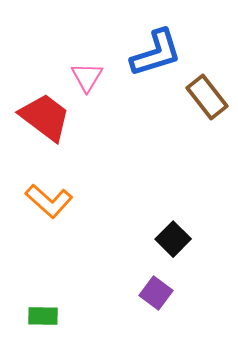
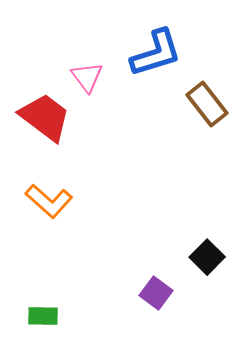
pink triangle: rotated 8 degrees counterclockwise
brown rectangle: moved 7 px down
black square: moved 34 px right, 18 px down
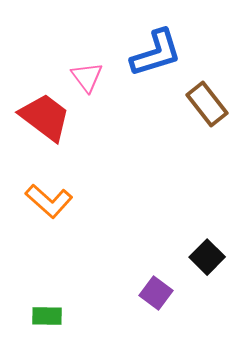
green rectangle: moved 4 px right
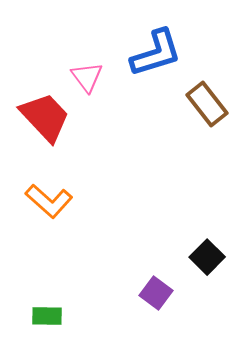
red trapezoid: rotated 10 degrees clockwise
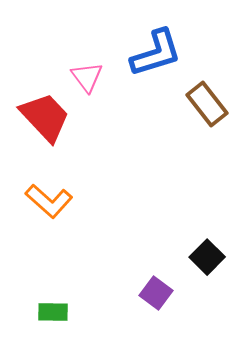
green rectangle: moved 6 px right, 4 px up
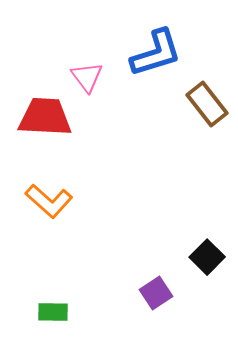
red trapezoid: rotated 44 degrees counterclockwise
purple square: rotated 20 degrees clockwise
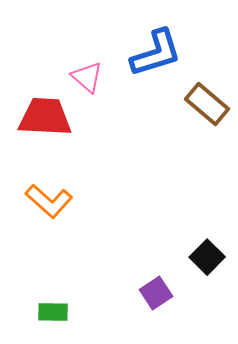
pink triangle: rotated 12 degrees counterclockwise
brown rectangle: rotated 12 degrees counterclockwise
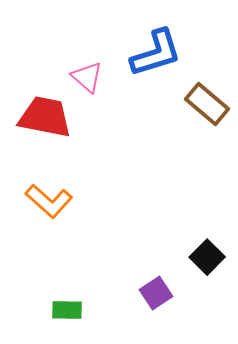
red trapezoid: rotated 8 degrees clockwise
green rectangle: moved 14 px right, 2 px up
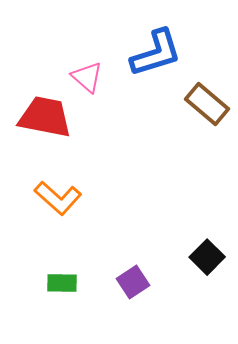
orange L-shape: moved 9 px right, 3 px up
purple square: moved 23 px left, 11 px up
green rectangle: moved 5 px left, 27 px up
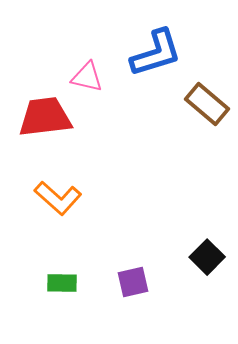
pink triangle: rotated 28 degrees counterclockwise
red trapezoid: rotated 18 degrees counterclockwise
purple square: rotated 20 degrees clockwise
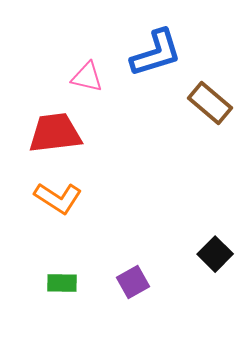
brown rectangle: moved 3 px right, 1 px up
red trapezoid: moved 10 px right, 16 px down
orange L-shape: rotated 9 degrees counterclockwise
black square: moved 8 px right, 3 px up
purple square: rotated 16 degrees counterclockwise
